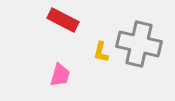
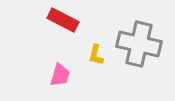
yellow L-shape: moved 5 px left, 3 px down
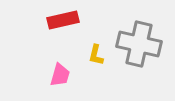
red rectangle: rotated 40 degrees counterclockwise
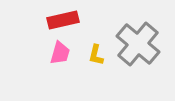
gray cross: moved 1 px left; rotated 27 degrees clockwise
pink trapezoid: moved 22 px up
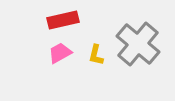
pink trapezoid: rotated 135 degrees counterclockwise
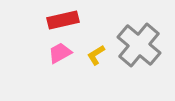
gray cross: moved 1 px right, 1 px down
yellow L-shape: rotated 45 degrees clockwise
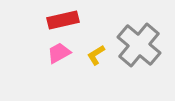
pink trapezoid: moved 1 px left
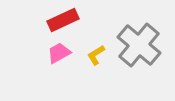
red rectangle: rotated 12 degrees counterclockwise
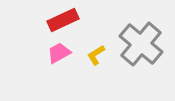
gray cross: moved 2 px right, 1 px up
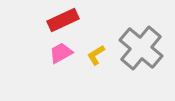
gray cross: moved 4 px down
pink trapezoid: moved 2 px right
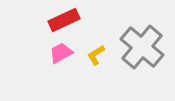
red rectangle: moved 1 px right
gray cross: moved 1 px right, 1 px up
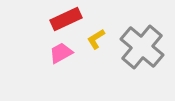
red rectangle: moved 2 px right, 1 px up
yellow L-shape: moved 16 px up
